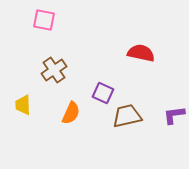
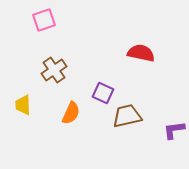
pink square: rotated 30 degrees counterclockwise
purple L-shape: moved 15 px down
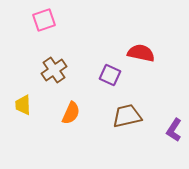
purple square: moved 7 px right, 18 px up
purple L-shape: rotated 50 degrees counterclockwise
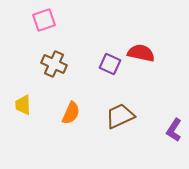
brown cross: moved 6 px up; rotated 30 degrees counterclockwise
purple square: moved 11 px up
brown trapezoid: moved 7 px left; rotated 12 degrees counterclockwise
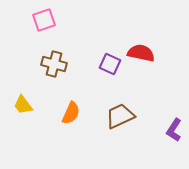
brown cross: rotated 10 degrees counterclockwise
yellow trapezoid: rotated 35 degrees counterclockwise
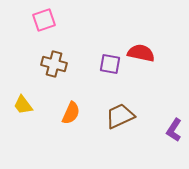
purple square: rotated 15 degrees counterclockwise
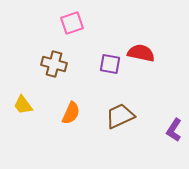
pink square: moved 28 px right, 3 px down
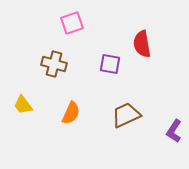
red semicircle: moved 1 px right, 9 px up; rotated 112 degrees counterclockwise
brown trapezoid: moved 6 px right, 1 px up
purple L-shape: moved 1 px down
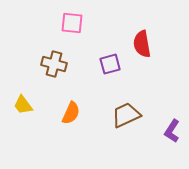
pink square: rotated 25 degrees clockwise
purple square: rotated 25 degrees counterclockwise
purple L-shape: moved 2 px left
